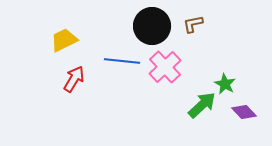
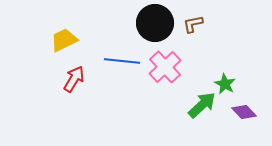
black circle: moved 3 px right, 3 px up
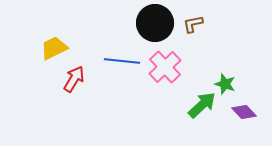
yellow trapezoid: moved 10 px left, 8 px down
green star: rotated 10 degrees counterclockwise
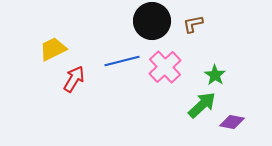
black circle: moved 3 px left, 2 px up
yellow trapezoid: moved 1 px left, 1 px down
blue line: rotated 20 degrees counterclockwise
green star: moved 10 px left, 9 px up; rotated 15 degrees clockwise
purple diamond: moved 12 px left, 10 px down; rotated 35 degrees counterclockwise
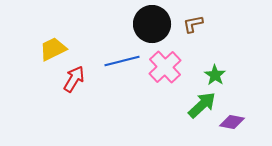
black circle: moved 3 px down
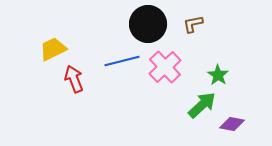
black circle: moved 4 px left
green star: moved 3 px right
red arrow: rotated 52 degrees counterclockwise
purple diamond: moved 2 px down
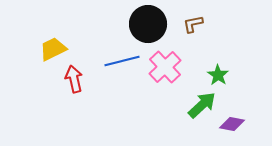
red arrow: rotated 8 degrees clockwise
